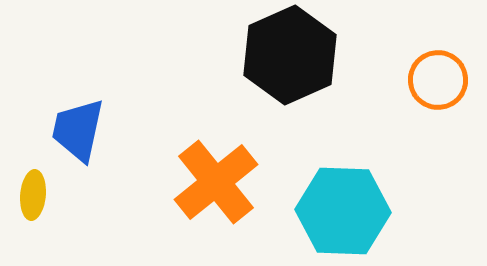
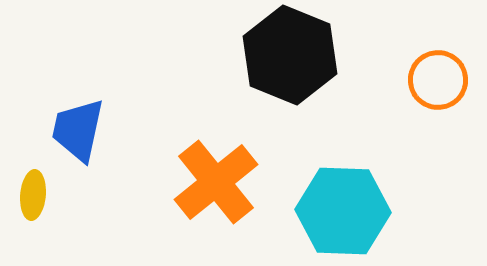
black hexagon: rotated 14 degrees counterclockwise
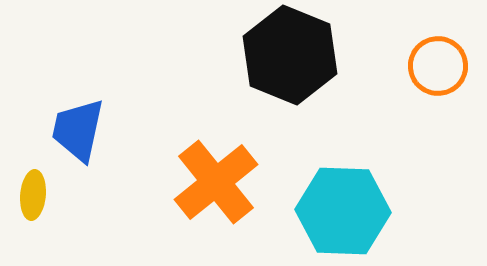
orange circle: moved 14 px up
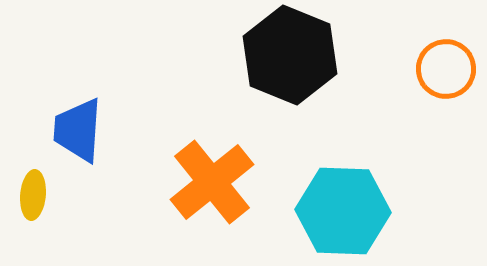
orange circle: moved 8 px right, 3 px down
blue trapezoid: rotated 8 degrees counterclockwise
orange cross: moved 4 px left
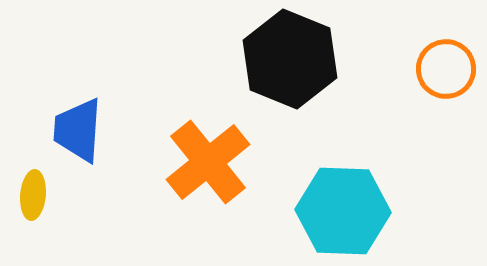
black hexagon: moved 4 px down
orange cross: moved 4 px left, 20 px up
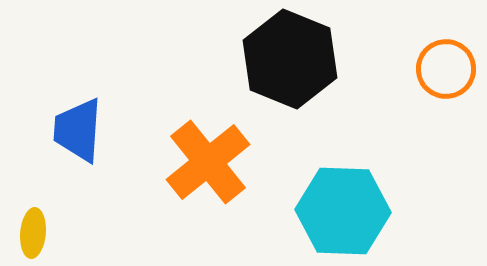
yellow ellipse: moved 38 px down
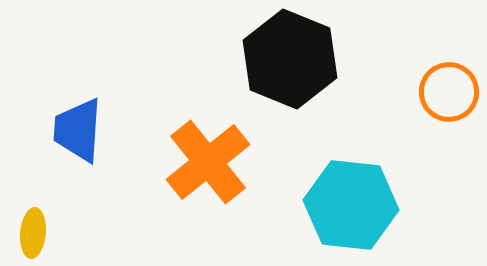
orange circle: moved 3 px right, 23 px down
cyan hexagon: moved 8 px right, 6 px up; rotated 4 degrees clockwise
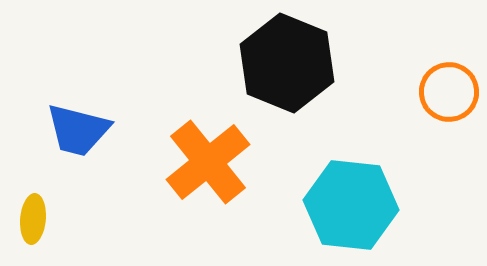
black hexagon: moved 3 px left, 4 px down
blue trapezoid: rotated 80 degrees counterclockwise
yellow ellipse: moved 14 px up
